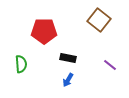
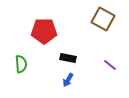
brown square: moved 4 px right, 1 px up; rotated 10 degrees counterclockwise
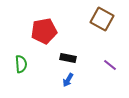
brown square: moved 1 px left
red pentagon: rotated 10 degrees counterclockwise
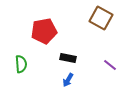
brown square: moved 1 px left, 1 px up
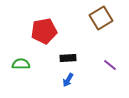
brown square: rotated 30 degrees clockwise
black rectangle: rotated 14 degrees counterclockwise
green semicircle: rotated 84 degrees counterclockwise
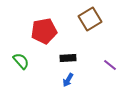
brown square: moved 11 px left, 1 px down
green semicircle: moved 3 px up; rotated 48 degrees clockwise
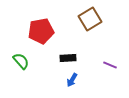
red pentagon: moved 3 px left
purple line: rotated 16 degrees counterclockwise
blue arrow: moved 4 px right
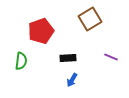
red pentagon: rotated 10 degrees counterclockwise
green semicircle: rotated 48 degrees clockwise
purple line: moved 1 px right, 8 px up
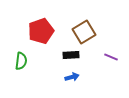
brown square: moved 6 px left, 13 px down
black rectangle: moved 3 px right, 3 px up
blue arrow: moved 3 px up; rotated 136 degrees counterclockwise
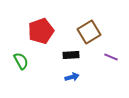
brown square: moved 5 px right
green semicircle: rotated 36 degrees counterclockwise
